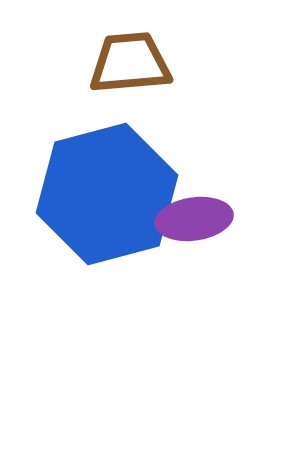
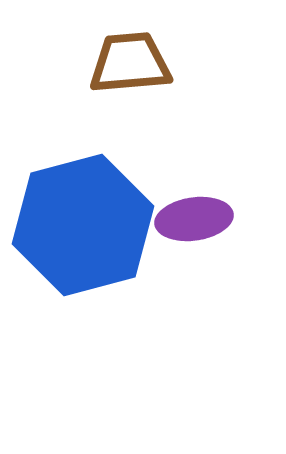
blue hexagon: moved 24 px left, 31 px down
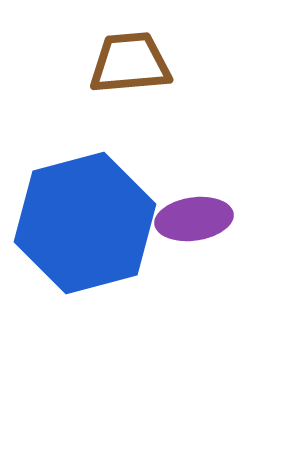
blue hexagon: moved 2 px right, 2 px up
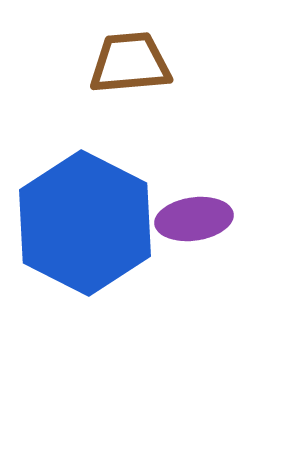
blue hexagon: rotated 18 degrees counterclockwise
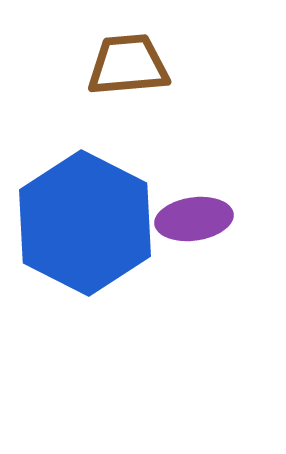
brown trapezoid: moved 2 px left, 2 px down
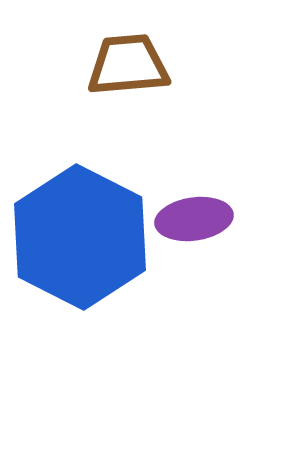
blue hexagon: moved 5 px left, 14 px down
